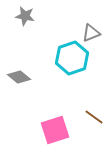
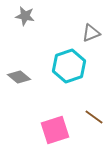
cyan hexagon: moved 3 px left, 8 px down
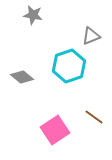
gray star: moved 8 px right, 1 px up
gray triangle: moved 3 px down
gray diamond: moved 3 px right
pink square: rotated 16 degrees counterclockwise
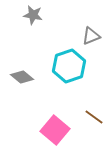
pink square: rotated 16 degrees counterclockwise
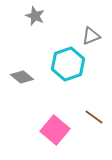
gray star: moved 2 px right, 1 px down; rotated 12 degrees clockwise
cyan hexagon: moved 1 px left, 2 px up
